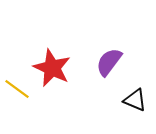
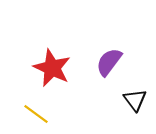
yellow line: moved 19 px right, 25 px down
black triangle: rotated 30 degrees clockwise
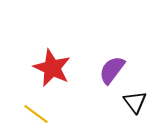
purple semicircle: moved 3 px right, 8 px down
black triangle: moved 2 px down
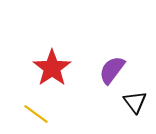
red star: rotated 12 degrees clockwise
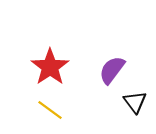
red star: moved 2 px left, 1 px up
yellow line: moved 14 px right, 4 px up
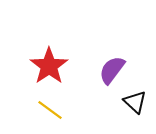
red star: moved 1 px left, 1 px up
black triangle: rotated 10 degrees counterclockwise
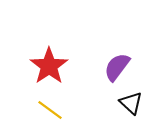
purple semicircle: moved 5 px right, 3 px up
black triangle: moved 4 px left, 1 px down
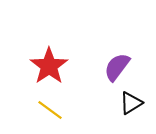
black triangle: rotated 45 degrees clockwise
